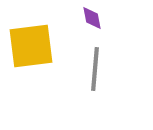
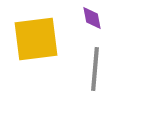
yellow square: moved 5 px right, 7 px up
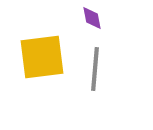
yellow square: moved 6 px right, 18 px down
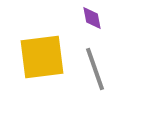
gray line: rotated 24 degrees counterclockwise
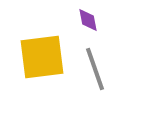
purple diamond: moved 4 px left, 2 px down
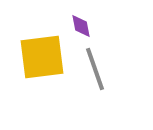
purple diamond: moved 7 px left, 6 px down
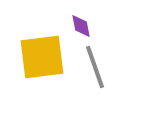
gray line: moved 2 px up
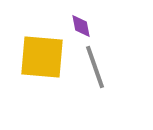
yellow square: rotated 12 degrees clockwise
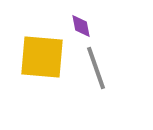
gray line: moved 1 px right, 1 px down
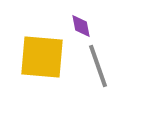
gray line: moved 2 px right, 2 px up
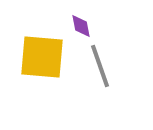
gray line: moved 2 px right
